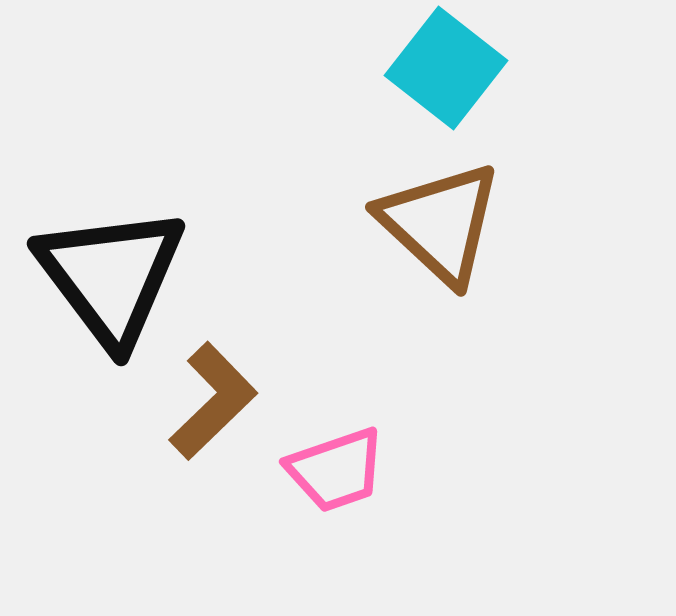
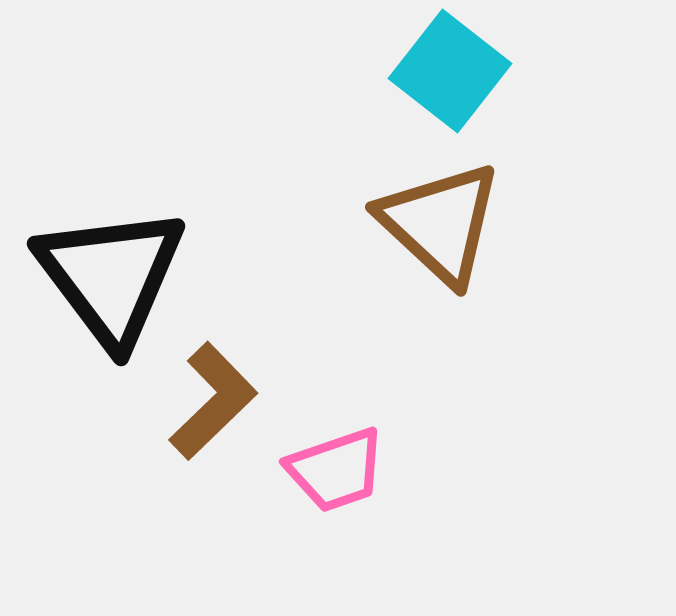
cyan square: moved 4 px right, 3 px down
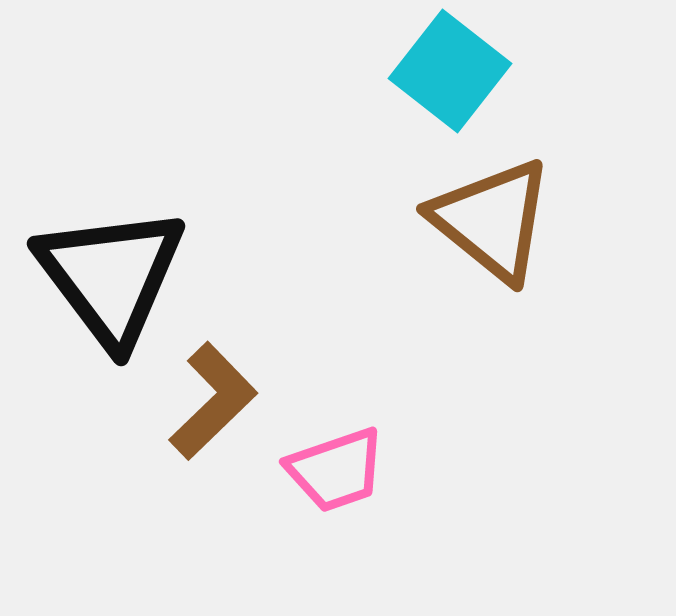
brown triangle: moved 52 px right, 3 px up; rotated 4 degrees counterclockwise
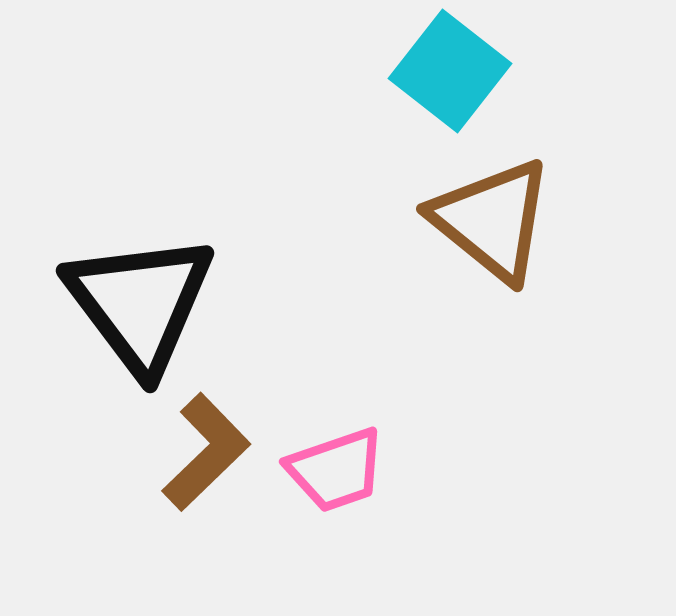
black triangle: moved 29 px right, 27 px down
brown L-shape: moved 7 px left, 51 px down
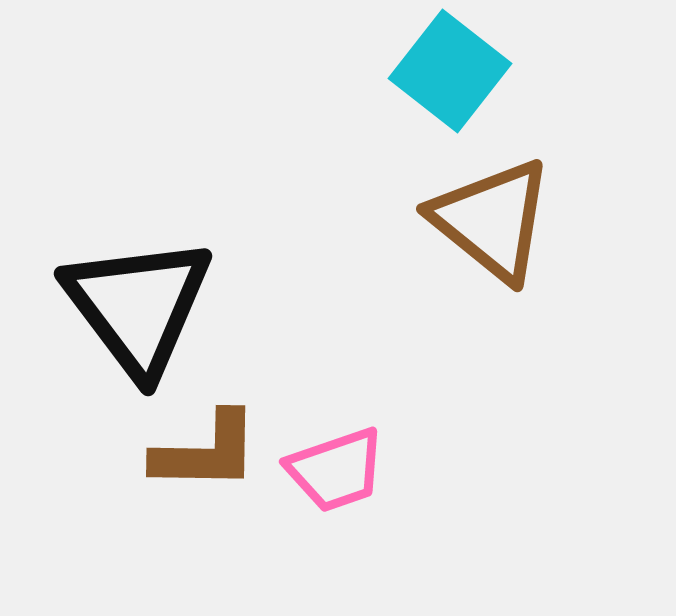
black triangle: moved 2 px left, 3 px down
brown L-shape: rotated 45 degrees clockwise
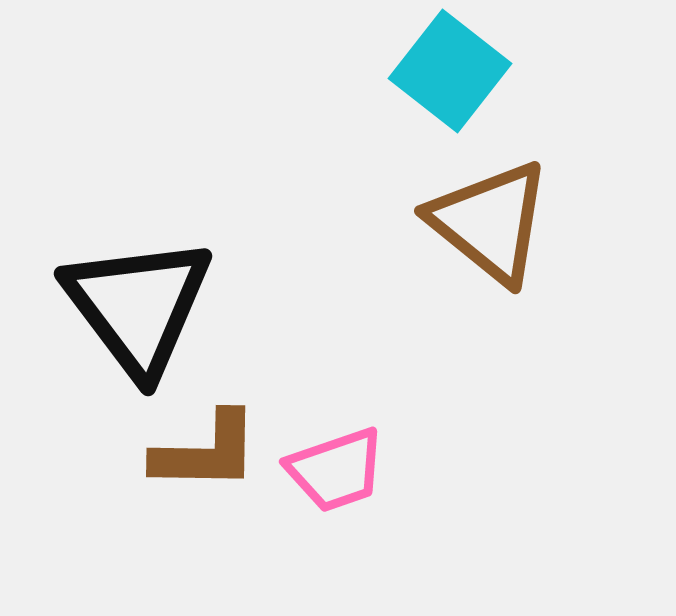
brown triangle: moved 2 px left, 2 px down
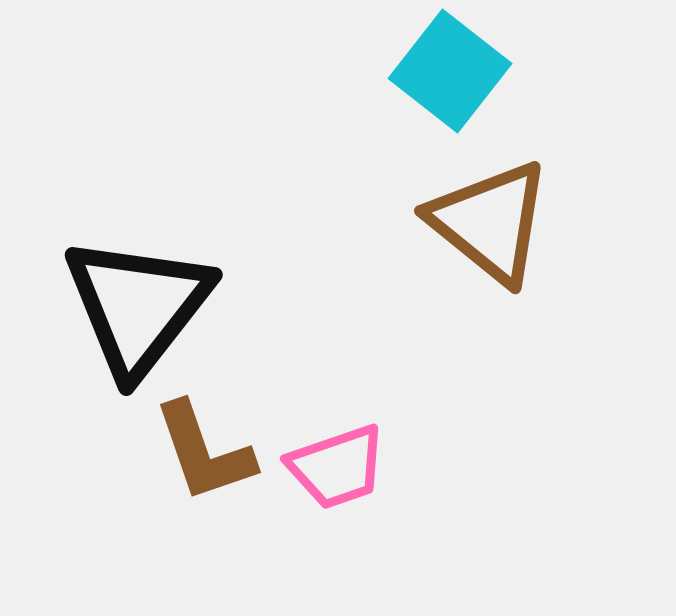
black triangle: rotated 15 degrees clockwise
brown L-shape: moved 2 px left; rotated 70 degrees clockwise
pink trapezoid: moved 1 px right, 3 px up
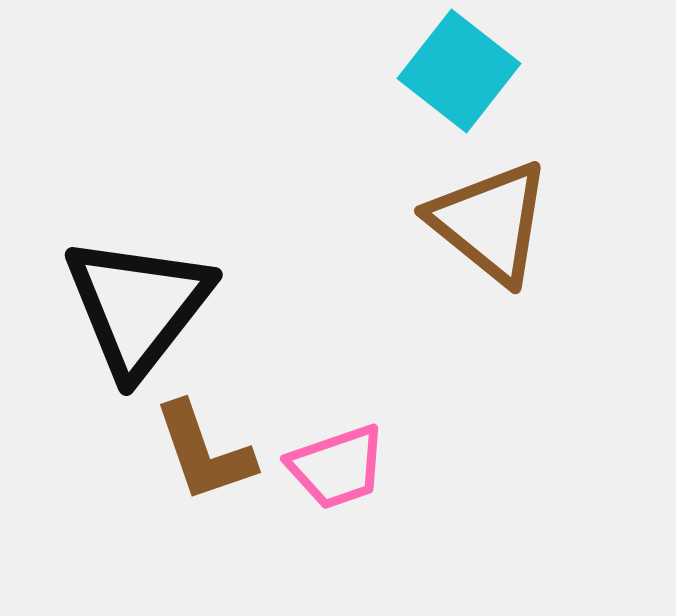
cyan square: moved 9 px right
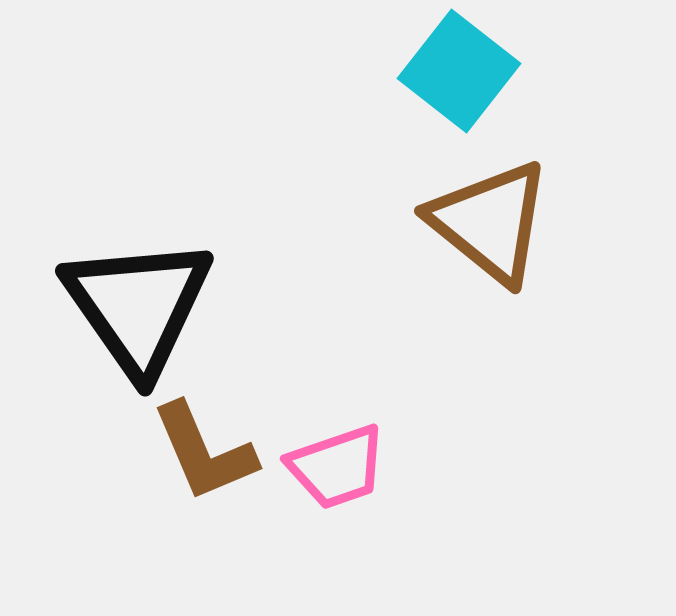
black triangle: rotated 13 degrees counterclockwise
brown L-shape: rotated 4 degrees counterclockwise
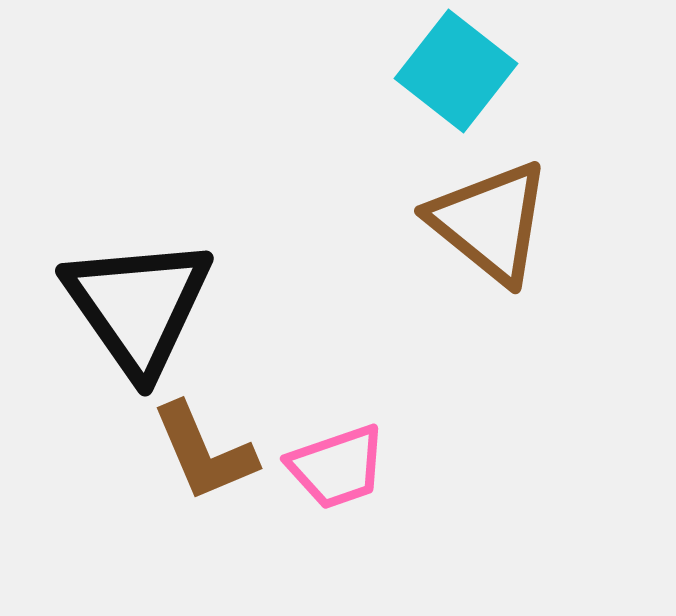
cyan square: moved 3 px left
